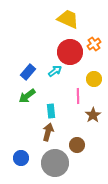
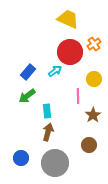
cyan rectangle: moved 4 px left
brown circle: moved 12 px right
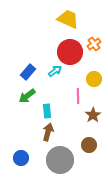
gray circle: moved 5 px right, 3 px up
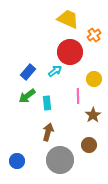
orange cross: moved 9 px up
cyan rectangle: moved 8 px up
blue circle: moved 4 px left, 3 px down
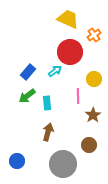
gray circle: moved 3 px right, 4 px down
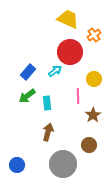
blue circle: moved 4 px down
